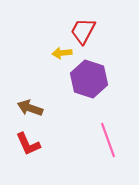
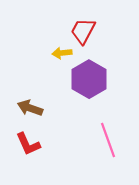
purple hexagon: rotated 12 degrees clockwise
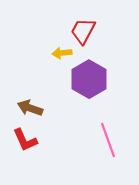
red L-shape: moved 3 px left, 4 px up
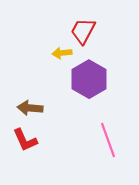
brown arrow: rotated 15 degrees counterclockwise
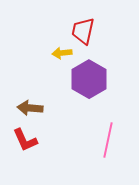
red trapezoid: rotated 16 degrees counterclockwise
pink line: rotated 32 degrees clockwise
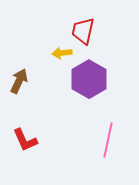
brown arrow: moved 11 px left, 27 px up; rotated 110 degrees clockwise
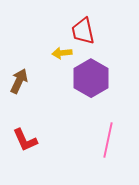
red trapezoid: rotated 24 degrees counterclockwise
purple hexagon: moved 2 px right, 1 px up
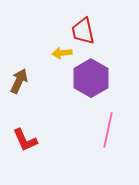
pink line: moved 10 px up
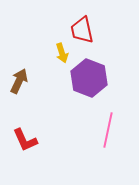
red trapezoid: moved 1 px left, 1 px up
yellow arrow: rotated 102 degrees counterclockwise
purple hexagon: moved 2 px left; rotated 9 degrees counterclockwise
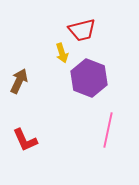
red trapezoid: rotated 92 degrees counterclockwise
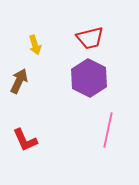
red trapezoid: moved 8 px right, 8 px down
yellow arrow: moved 27 px left, 8 px up
purple hexagon: rotated 6 degrees clockwise
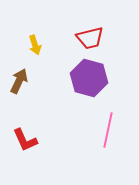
purple hexagon: rotated 12 degrees counterclockwise
